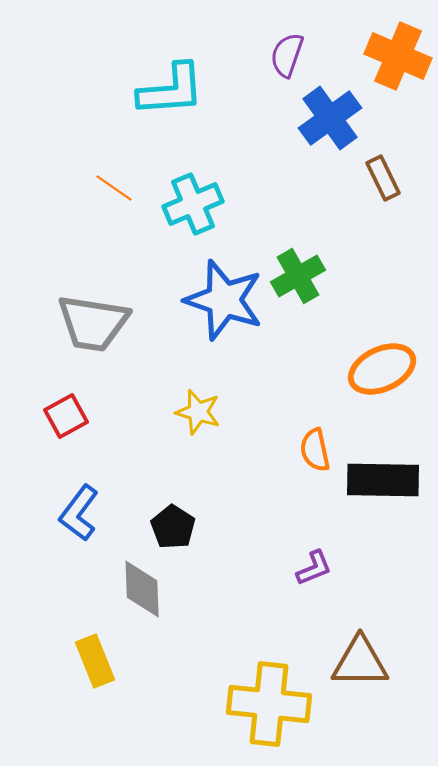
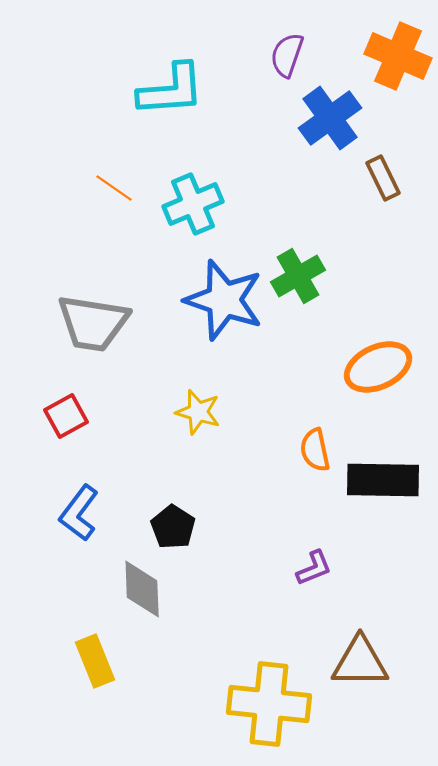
orange ellipse: moved 4 px left, 2 px up
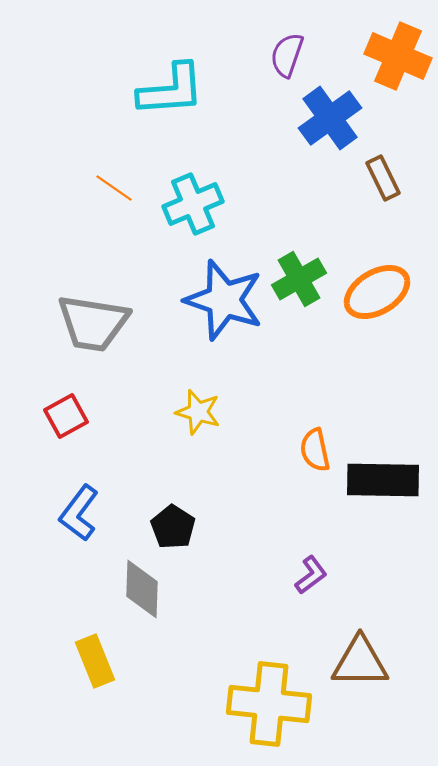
green cross: moved 1 px right, 3 px down
orange ellipse: moved 1 px left, 75 px up; rotated 6 degrees counterclockwise
purple L-shape: moved 3 px left, 7 px down; rotated 15 degrees counterclockwise
gray diamond: rotated 4 degrees clockwise
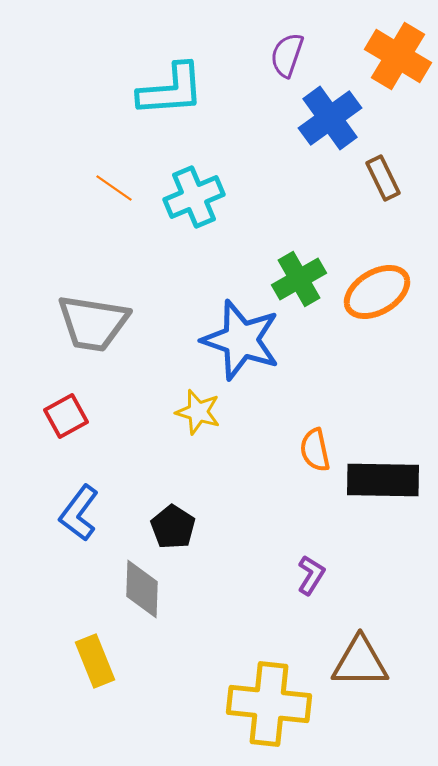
orange cross: rotated 8 degrees clockwise
cyan cross: moved 1 px right, 7 px up
blue star: moved 17 px right, 40 px down
purple L-shape: rotated 21 degrees counterclockwise
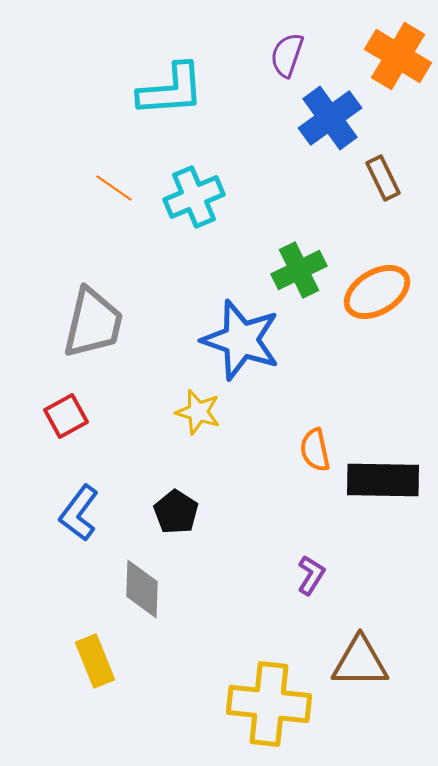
green cross: moved 9 px up; rotated 4 degrees clockwise
gray trapezoid: rotated 86 degrees counterclockwise
black pentagon: moved 3 px right, 15 px up
